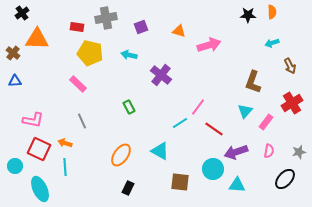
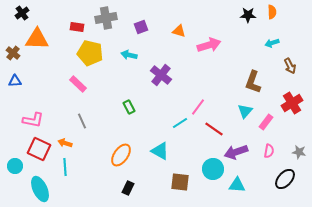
gray star at (299, 152): rotated 24 degrees clockwise
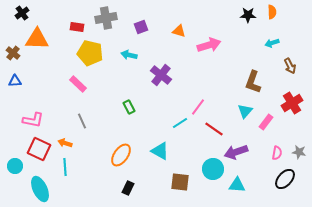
pink semicircle at (269, 151): moved 8 px right, 2 px down
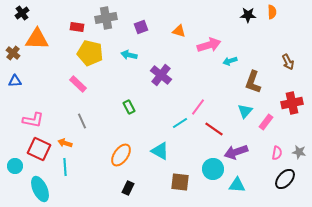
cyan arrow at (272, 43): moved 42 px left, 18 px down
brown arrow at (290, 66): moved 2 px left, 4 px up
red cross at (292, 103): rotated 20 degrees clockwise
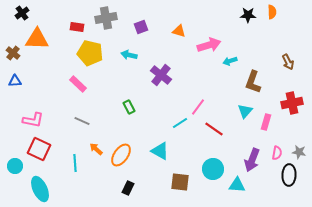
gray line at (82, 121): rotated 42 degrees counterclockwise
pink rectangle at (266, 122): rotated 21 degrees counterclockwise
orange arrow at (65, 143): moved 31 px right, 6 px down; rotated 24 degrees clockwise
purple arrow at (236, 152): moved 16 px right, 8 px down; rotated 50 degrees counterclockwise
cyan line at (65, 167): moved 10 px right, 4 px up
black ellipse at (285, 179): moved 4 px right, 4 px up; rotated 40 degrees counterclockwise
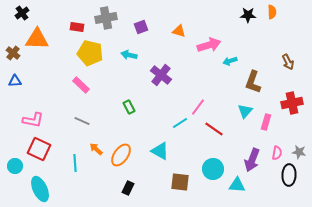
pink rectangle at (78, 84): moved 3 px right, 1 px down
